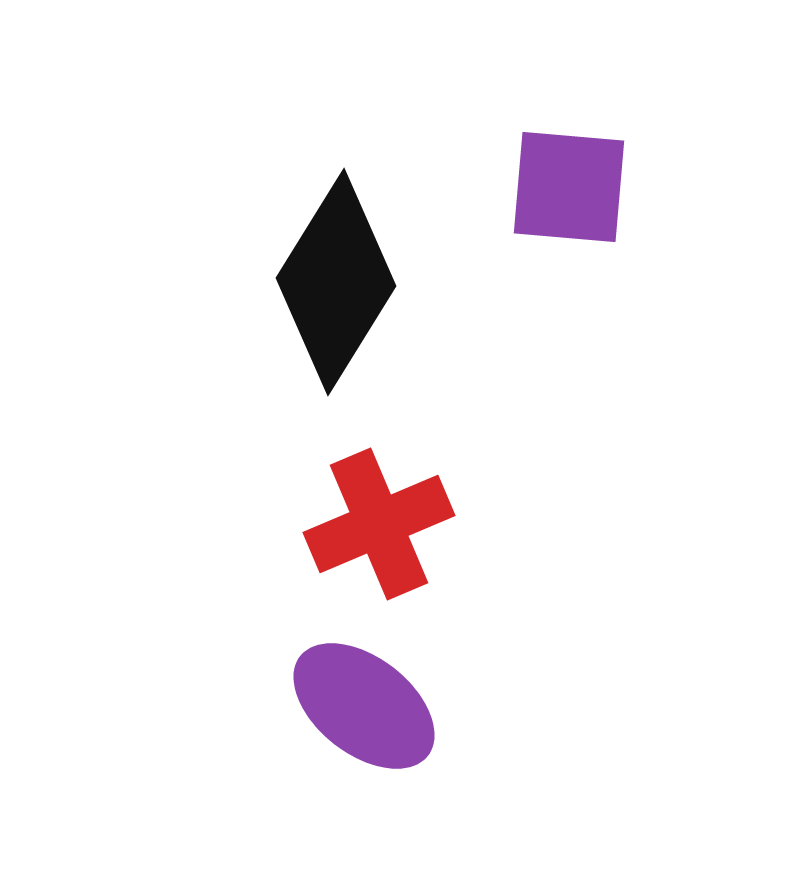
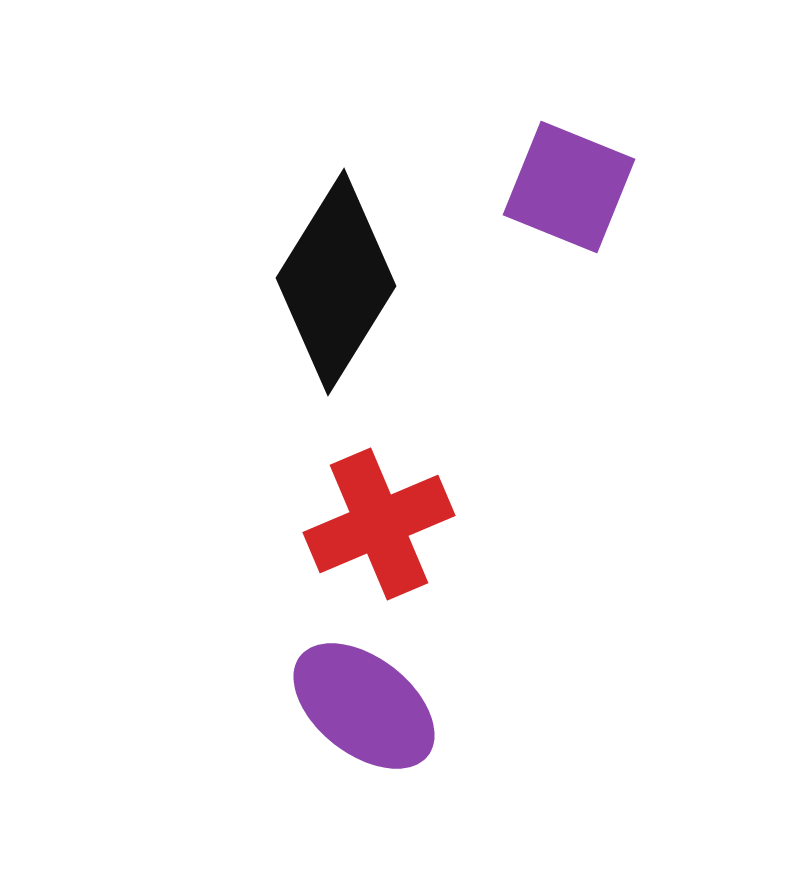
purple square: rotated 17 degrees clockwise
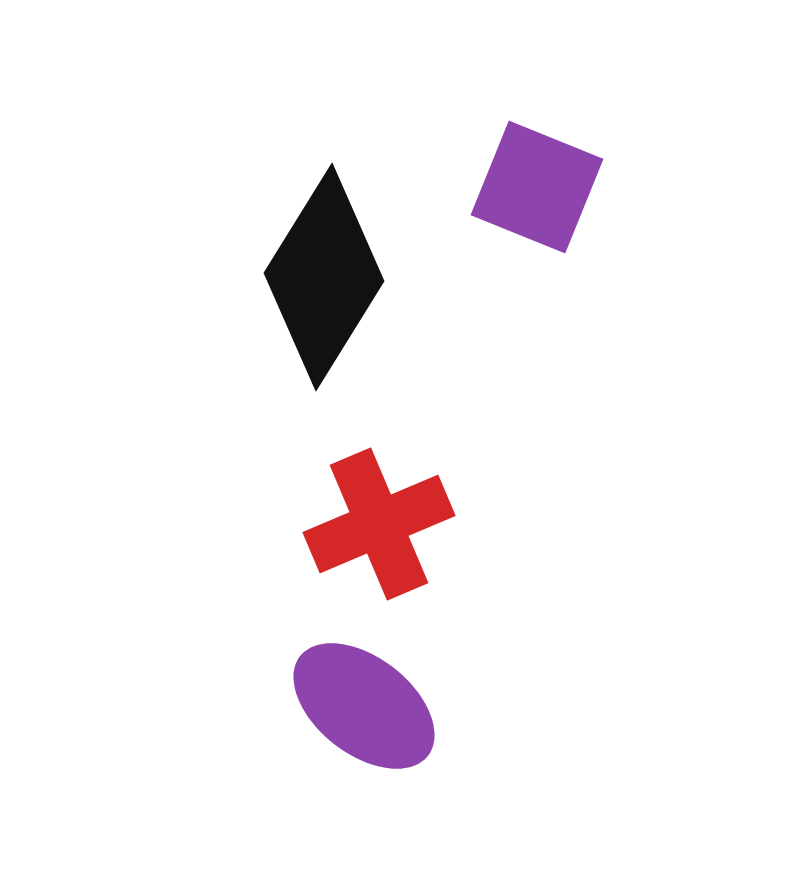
purple square: moved 32 px left
black diamond: moved 12 px left, 5 px up
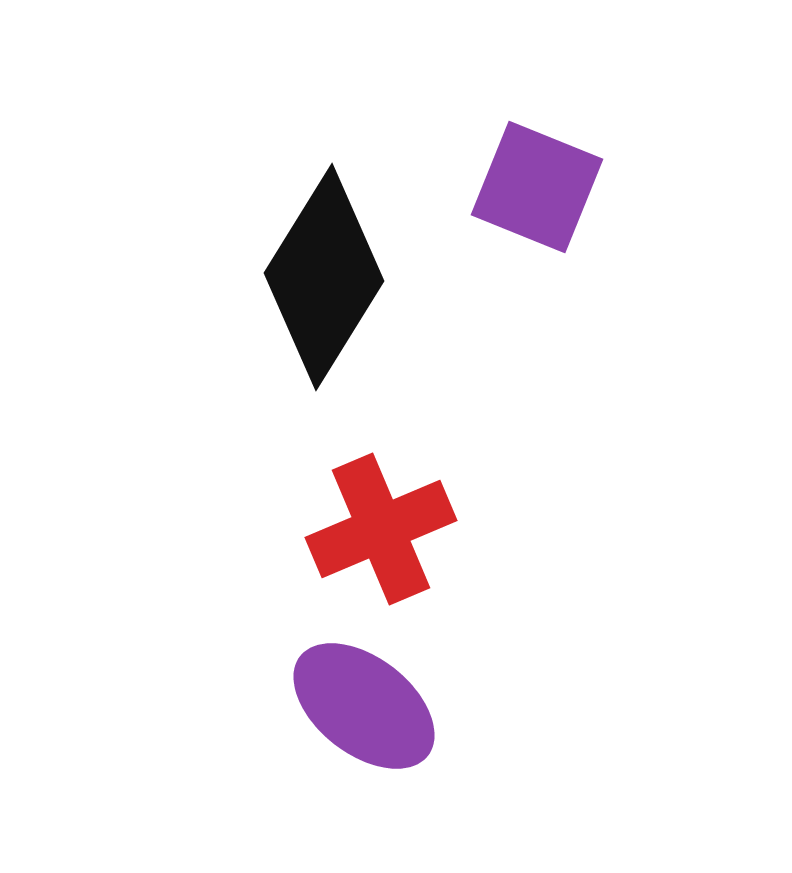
red cross: moved 2 px right, 5 px down
